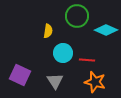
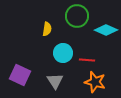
yellow semicircle: moved 1 px left, 2 px up
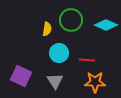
green circle: moved 6 px left, 4 px down
cyan diamond: moved 5 px up
cyan circle: moved 4 px left
purple square: moved 1 px right, 1 px down
orange star: rotated 15 degrees counterclockwise
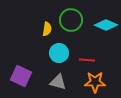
gray triangle: moved 3 px right, 1 px down; rotated 42 degrees counterclockwise
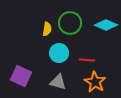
green circle: moved 1 px left, 3 px down
orange star: rotated 30 degrees clockwise
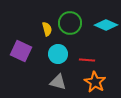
yellow semicircle: rotated 24 degrees counterclockwise
cyan circle: moved 1 px left, 1 px down
purple square: moved 25 px up
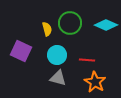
cyan circle: moved 1 px left, 1 px down
gray triangle: moved 4 px up
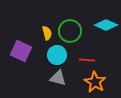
green circle: moved 8 px down
yellow semicircle: moved 4 px down
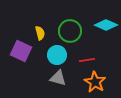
yellow semicircle: moved 7 px left
red line: rotated 14 degrees counterclockwise
